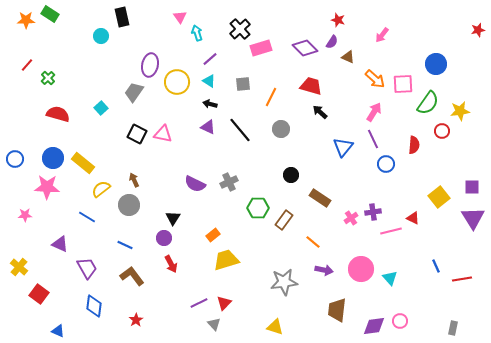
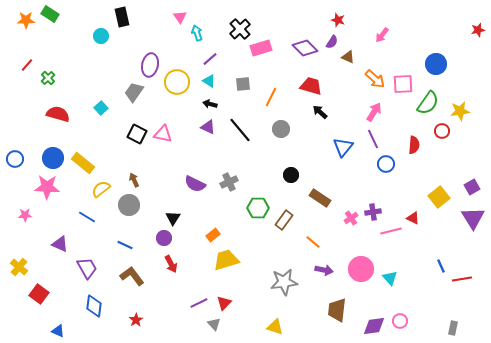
purple square at (472, 187): rotated 28 degrees counterclockwise
blue line at (436, 266): moved 5 px right
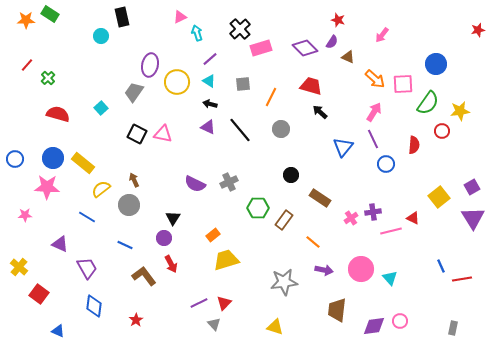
pink triangle at (180, 17): rotated 40 degrees clockwise
brown L-shape at (132, 276): moved 12 px right
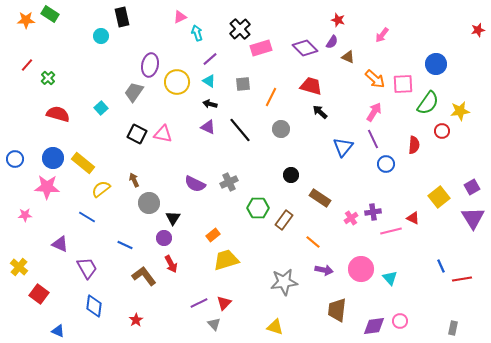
gray circle at (129, 205): moved 20 px right, 2 px up
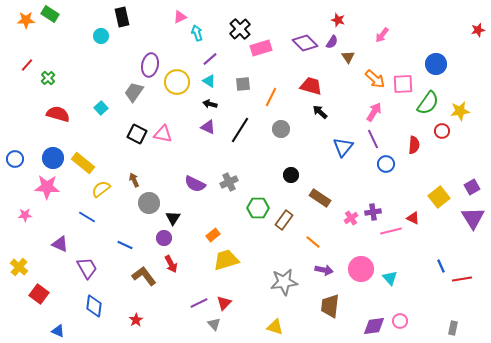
purple diamond at (305, 48): moved 5 px up
brown triangle at (348, 57): rotated 32 degrees clockwise
black line at (240, 130): rotated 72 degrees clockwise
brown trapezoid at (337, 310): moved 7 px left, 4 px up
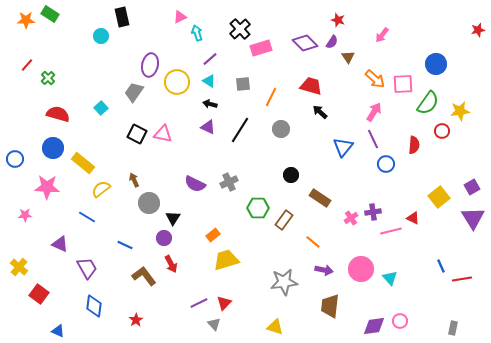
blue circle at (53, 158): moved 10 px up
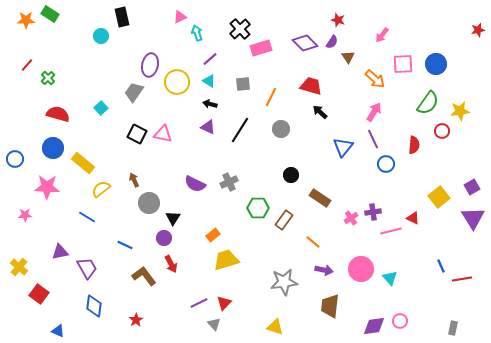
pink square at (403, 84): moved 20 px up
purple triangle at (60, 244): moved 8 px down; rotated 36 degrees counterclockwise
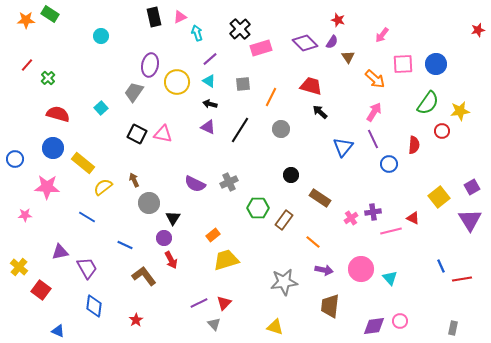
black rectangle at (122, 17): moved 32 px right
blue circle at (386, 164): moved 3 px right
yellow semicircle at (101, 189): moved 2 px right, 2 px up
purple triangle at (473, 218): moved 3 px left, 2 px down
red arrow at (171, 264): moved 4 px up
red square at (39, 294): moved 2 px right, 4 px up
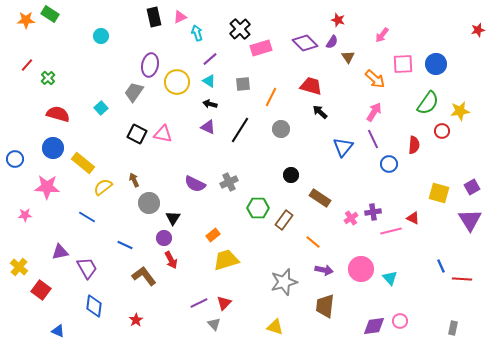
yellow square at (439, 197): moved 4 px up; rotated 35 degrees counterclockwise
red line at (462, 279): rotated 12 degrees clockwise
gray star at (284, 282): rotated 8 degrees counterclockwise
brown trapezoid at (330, 306): moved 5 px left
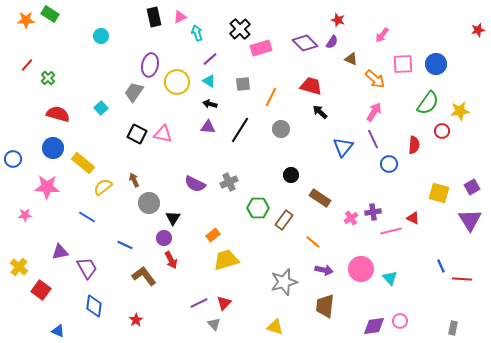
brown triangle at (348, 57): moved 3 px right, 2 px down; rotated 32 degrees counterclockwise
purple triangle at (208, 127): rotated 21 degrees counterclockwise
blue circle at (15, 159): moved 2 px left
